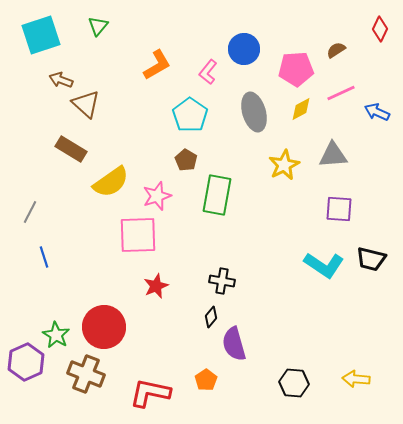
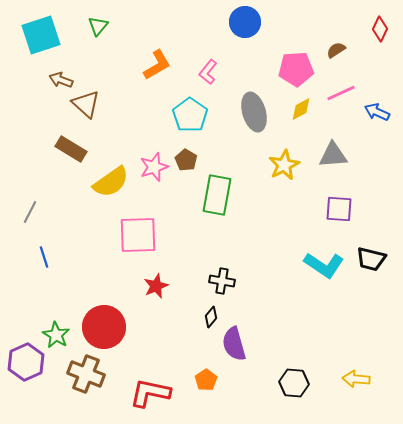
blue circle: moved 1 px right, 27 px up
pink star: moved 3 px left, 29 px up
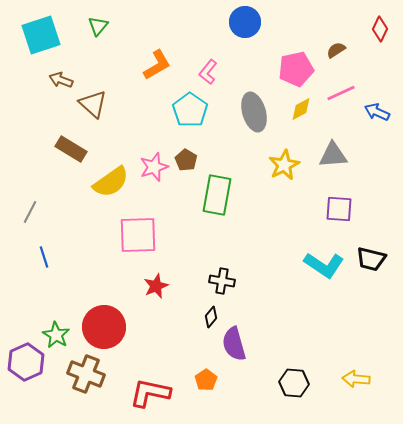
pink pentagon: rotated 8 degrees counterclockwise
brown triangle: moved 7 px right
cyan pentagon: moved 5 px up
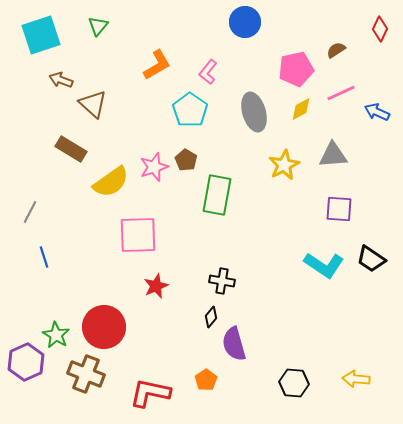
black trapezoid: rotated 20 degrees clockwise
